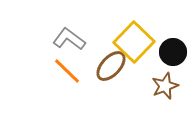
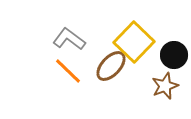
black circle: moved 1 px right, 3 px down
orange line: moved 1 px right
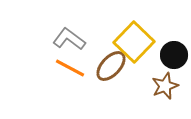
orange line: moved 2 px right, 3 px up; rotated 16 degrees counterclockwise
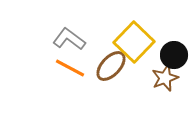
brown star: moved 8 px up
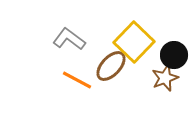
orange line: moved 7 px right, 12 px down
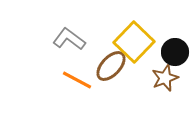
black circle: moved 1 px right, 3 px up
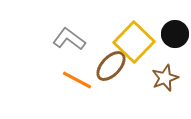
black circle: moved 18 px up
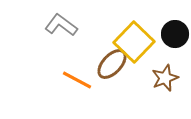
gray L-shape: moved 8 px left, 14 px up
brown ellipse: moved 1 px right, 2 px up
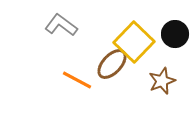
brown star: moved 3 px left, 3 px down
